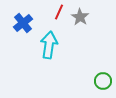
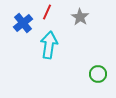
red line: moved 12 px left
green circle: moved 5 px left, 7 px up
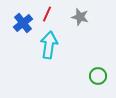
red line: moved 2 px down
gray star: rotated 18 degrees counterclockwise
green circle: moved 2 px down
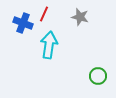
red line: moved 3 px left
blue cross: rotated 30 degrees counterclockwise
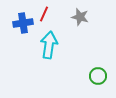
blue cross: rotated 30 degrees counterclockwise
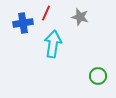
red line: moved 2 px right, 1 px up
cyan arrow: moved 4 px right, 1 px up
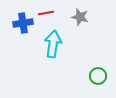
red line: rotated 56 degrees clockwise
